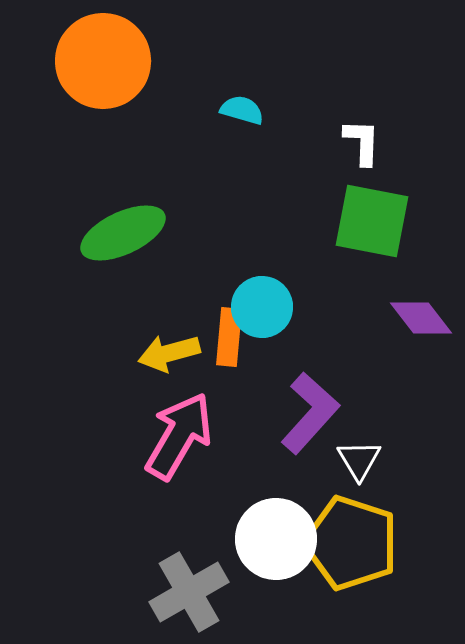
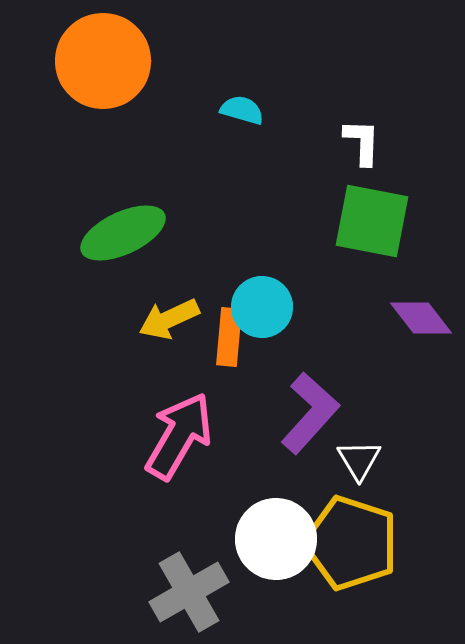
yellow arrow: moved 34 px up; rotated 10 degrees counterclockwise
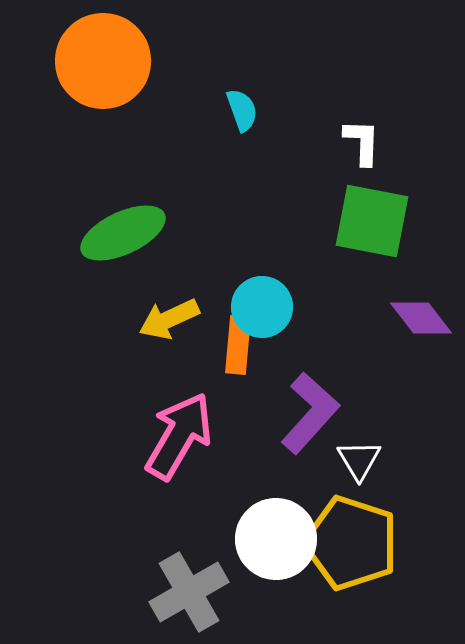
cyan semicircle: rotated 54 degrees clockwise
orange rectangle: moved 9 px right, 8 px down
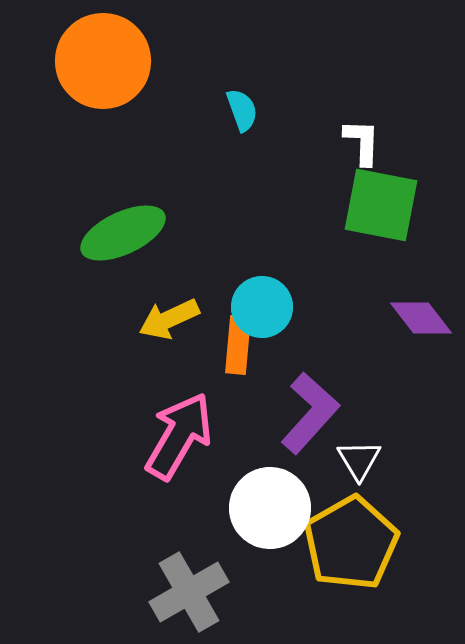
green square: moved 9 px right, 16 px up
white circle: moved 6 px left, 31 px up
yellow pentagon: rotated 24 degrees clockwise
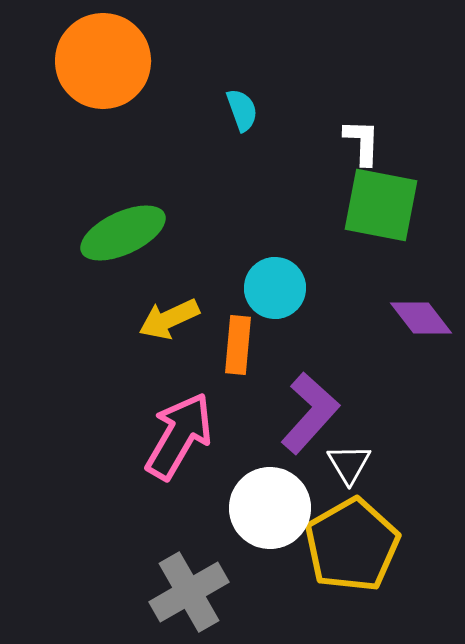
cyan circle: moved 13 px right, 19 px up
white triangle: moved 10 px left, 4 px down
yellow pentagon: moved 1 px right, 2 px down
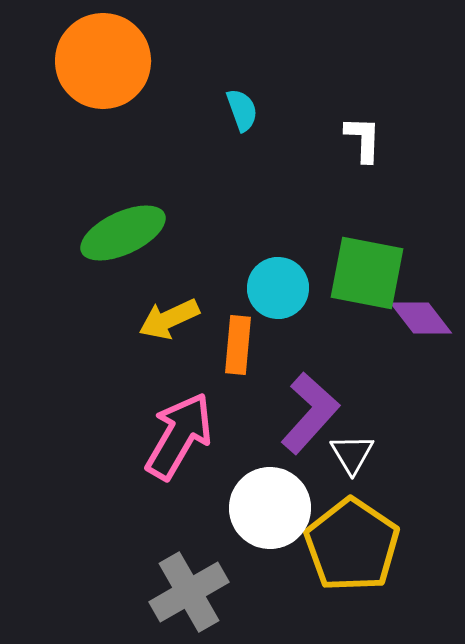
white L-shape: moved 1 px right, 3 px up
green square: moved 14 px left, 68 px down
cyan circle: moved 3 px right
white triangle: moved 3 px right, 10 px up
yellow pentagon: rotated 8 degrees counterclockwise
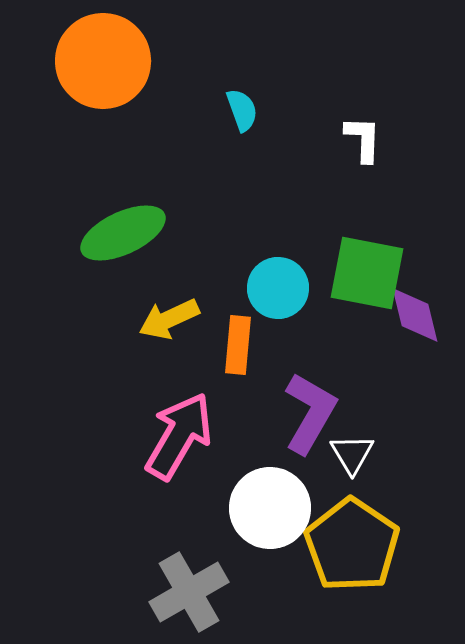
purple diamond: moved 6 px left, 3 px up; rotated 24 degrees clockwise
purple L-shape: rotated 12 degrees counterclockwise
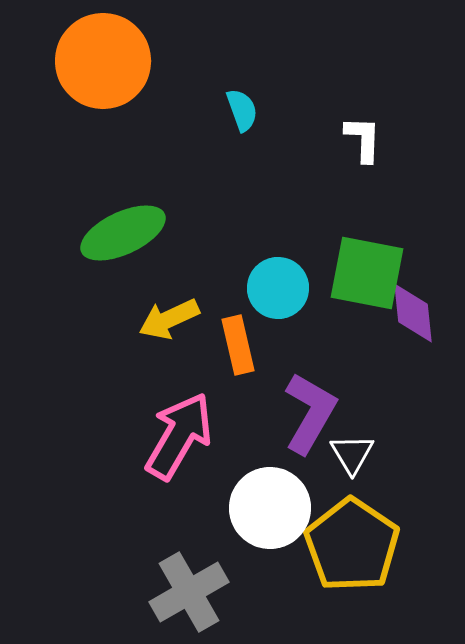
purple diamond: moved 2 px left, 2 px up; rotated 8 degrees clockwise
orange rectangle: rotated 18 degrees counterclockwise
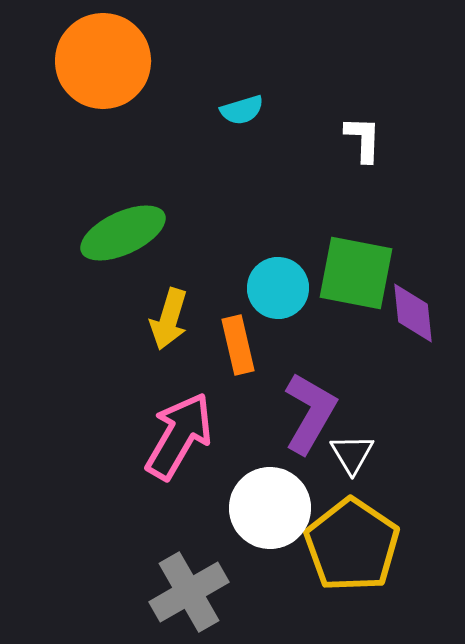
cyan semicircle: rotated 93 degrees clockwise
green square: moved 11 px left
yellow arrow: rotated 48 degrees counterclockwise
